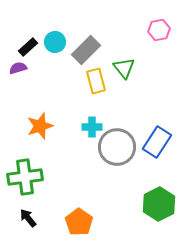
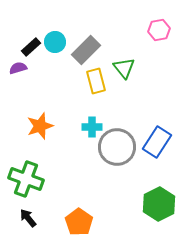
black rectangle: moved 3 px right
green cross: moved 1 px right, 2 px down; rotated 28 degrees clockwise
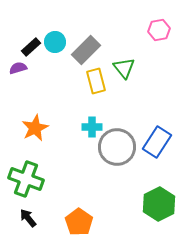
orange star: moved 5 px left, 2 px down; rotated 8 degrees counterclockwise
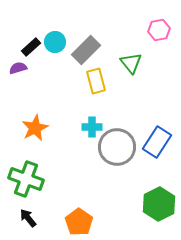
green triangle: moved 7 px right, 5 px up
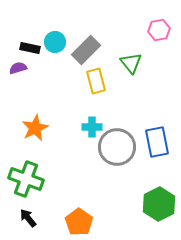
black rectangle: moved 1 px left, 1 px down; rotated 54 degrees clockwise
blue rectangle: rotated 44 degrees counterclockwise
